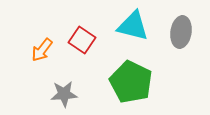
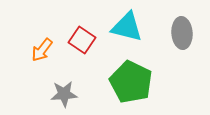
cyan triangle: moved 6 px left, 1 px down
gray ellipse: moved 1 px right, 1 px down; rotated 12 degrees counterclockwise
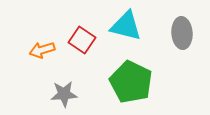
cyan triangle: moved 1 px left, 1 px up
orange arrow: rotated 35 degrees clockwise
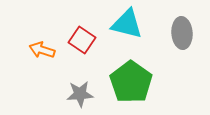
cyan triangle: moved 1 px right, 2 px up
orange arrow: rotated 35 degrees clockwise
green pentagon: rotated 9 degrees clockwise
gray star: moved 16 px right
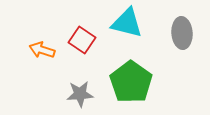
cyan triangle: moved 1 px up
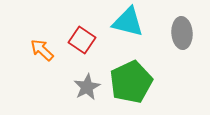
cyan triangle: moved 1 px right, 1 px up
orange arrow: rotated 25 degrees clockwise
green pentagon: rotated 12 degrees clockwise
gray star: moved 7 px right, 7 px up; rotated 24 degrees counterclockwise
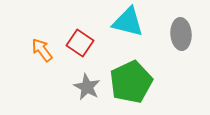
gray ellipse: moved 1 px left, 1 px down
red square: moved 2 px left, 3 px down
orange arrow: rotated 10 degrees clockwise
gray star: rotated 16 degrees counterclockwise
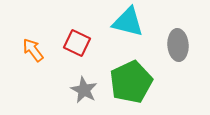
gray ellipse: moved 3 px left, 11 px down
red square: moved 3 px left; rotated 8 degrees counterclockwise
orange arrow: moved 9 px left
gray star: moved 3 px left, 3 px down
